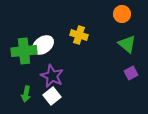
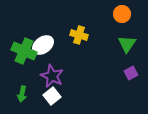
green triangle: rotated 24 degrees clockwise
green cross: rotated 30 degrees clockwise
green arrow: moved 4 px left
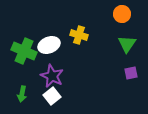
white ellipse: moved 6 px right; rotated 15 degrees clockwise
purple square: rotated 16 degrees clockwise
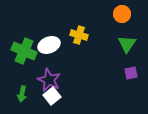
purple star: moved 3 px left, 4 px down
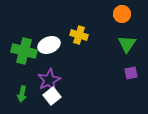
green cross: rotated 10 degrees counterclockwise
purple star: rotated 20 degrees clockwise
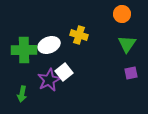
green cross: moved 1 px up; rotated 15 degrees counterclockwise
white square: moved 12 px right, 24 px up
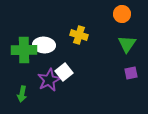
white ellipse: moved 5 px left; rotated 25 degrees clockwise
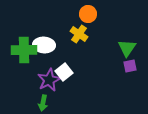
orange circle: moved 34 px left
yellow cross: moved 1 px up; rotated 18 degrees clockwise
green triangle: moved 4 px down
purple square: moved 1 px left, 7 px up
green arrow: moved 21 px right, 9 px down
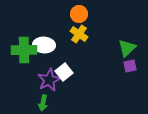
orange circle: moved 9 px left
green triangle: rotated 12 degrees clockwise
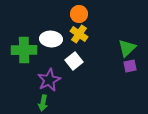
white ellipse: moved 7 px right, 6 px up
white square: moved 10 px right, 11 px up
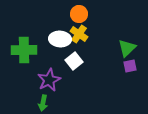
white ellipse: moved 9 px right
